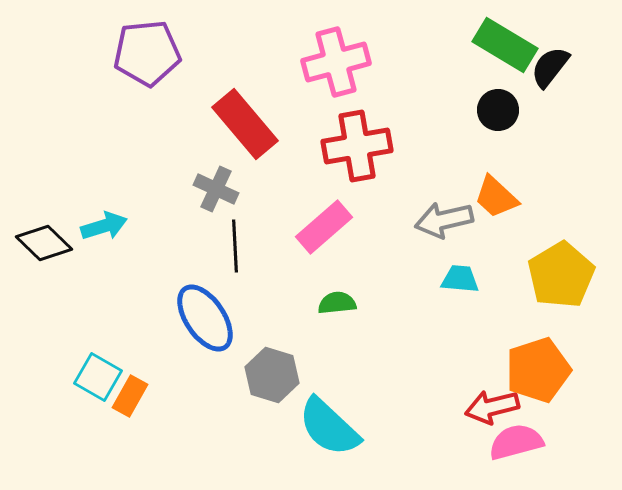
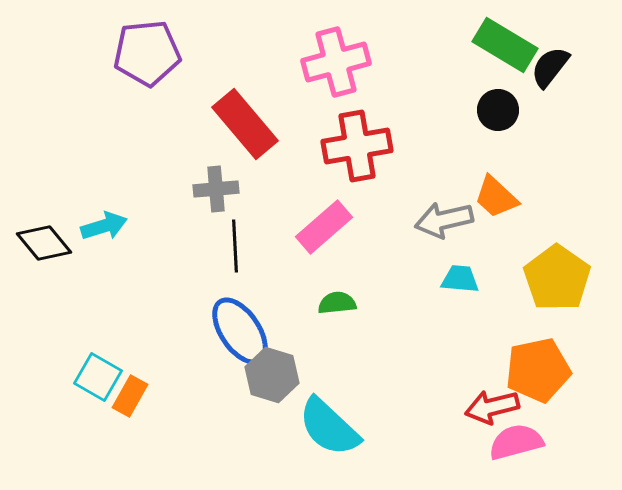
gray cross: rotated 30 degrees counterclockwise
black diamond: rotated 6 degrees clockwise
yellow pentagon: moved 4 px left, 3 px down; rotated 6 degrees counterclockwise
blue ellipse: moved 35 px right, 13 px down
orange pentagon: rotated 6 degrees clockwise
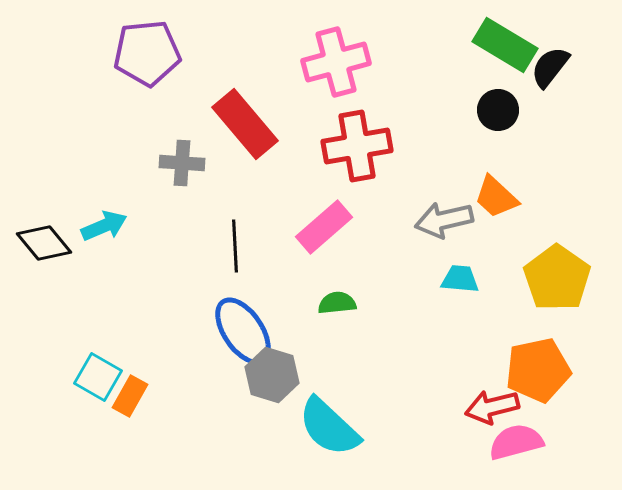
gray cross: moved 34 px left, 26 px up; rotated 9 degrees clockwise
cyan arrow: rotated 6 degrees counterclockwise
blue ellipse: moved 3 px right
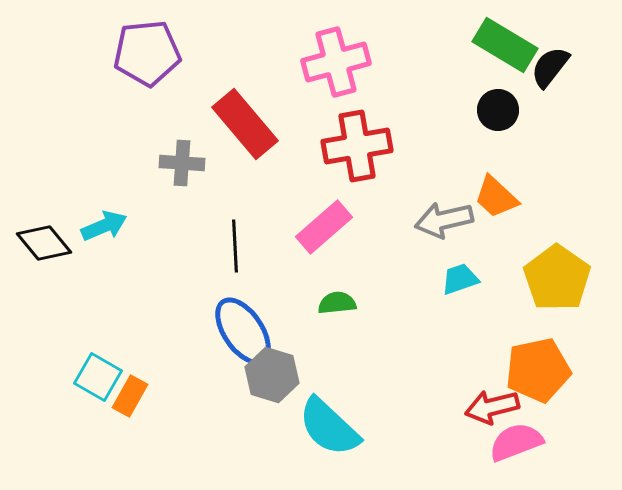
cyan trapezoid: rotated 24 degrees counterclockwise
pink semicircle: rotated 6 degrees counterclockwise
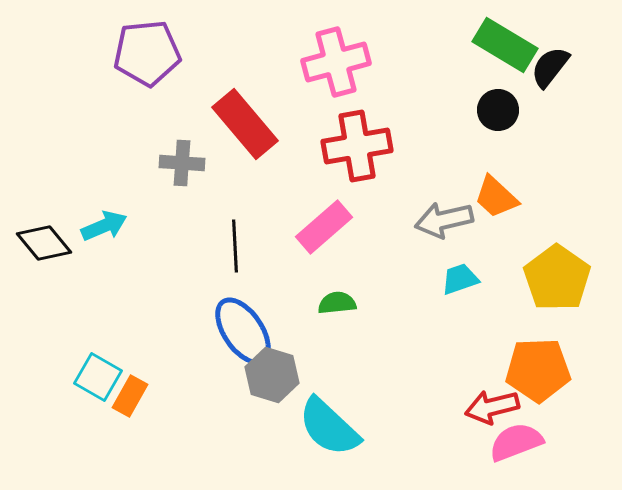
orange pentagon: rotated 10 degrees clockwise
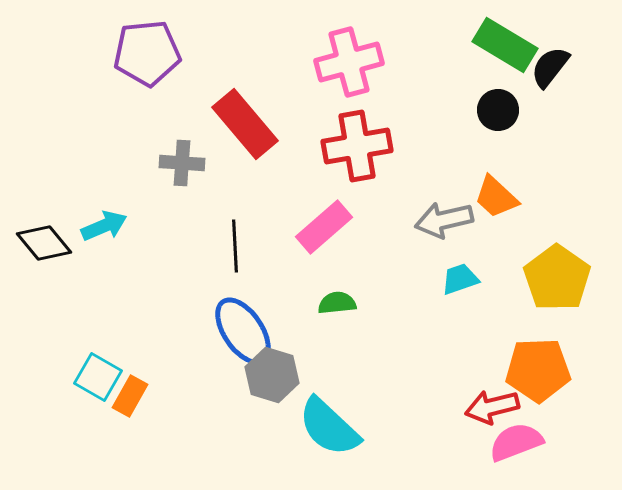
pink cross: moved 13 px right
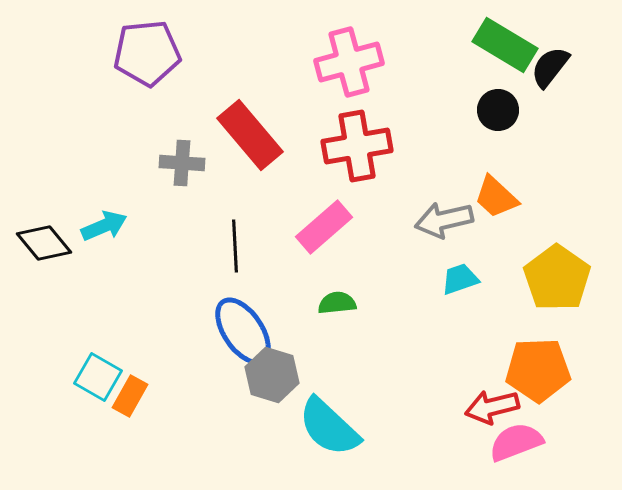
red rectangle: moved 5 px right, 11 px down
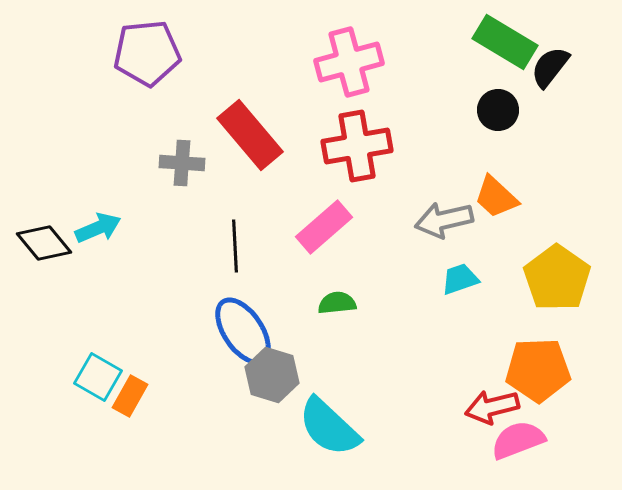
green rectangle: moved 3 px up
cyan arrow: moved 6 px left, 2 px down
pink semicircle: moved 2 px right, 2 px up
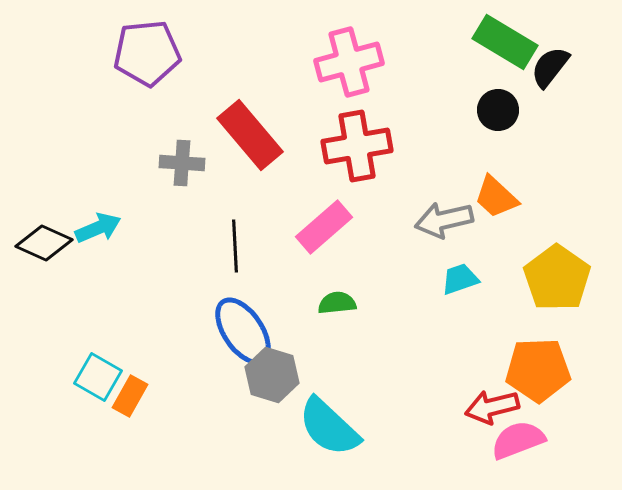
black diamond: rotated 26 degrees counterclockwise
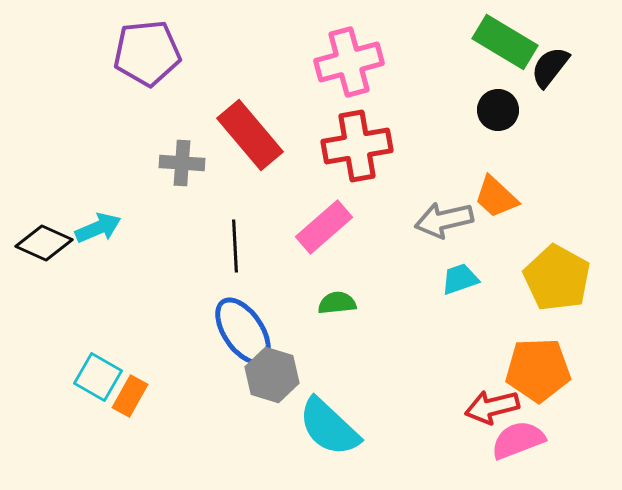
yellow pentagon: rotated 6 degrees counterclockwise
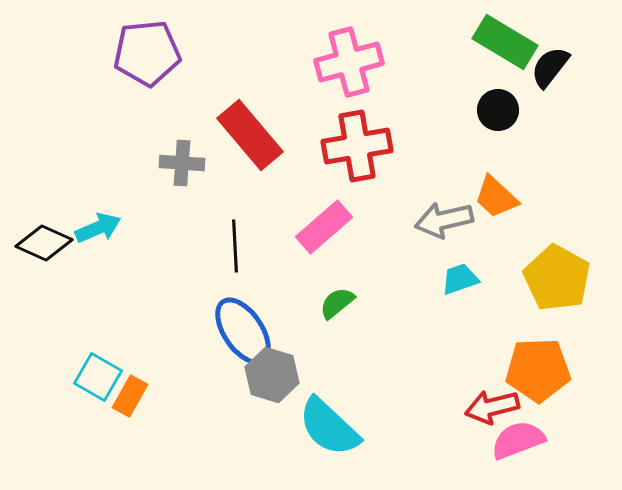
green semicircle: rotated 33 degrees counterclockwise
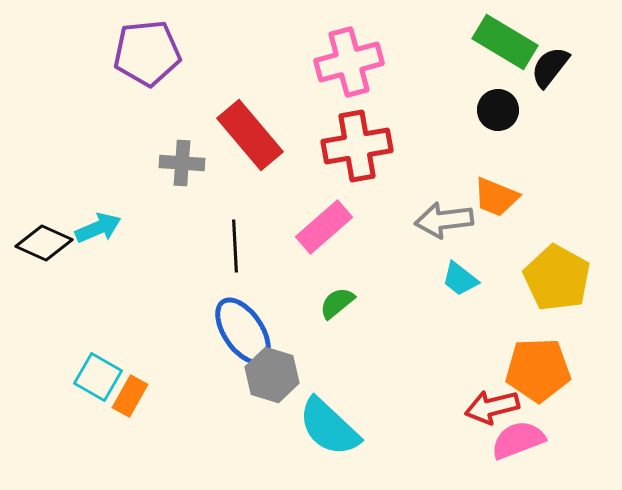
orange trapezoid: rotated 21 degrees counterclockwise
gray arrow: rotated 6 degrees clockwise
cyan trapezoid: rotated 123 degrees counterclockwise
